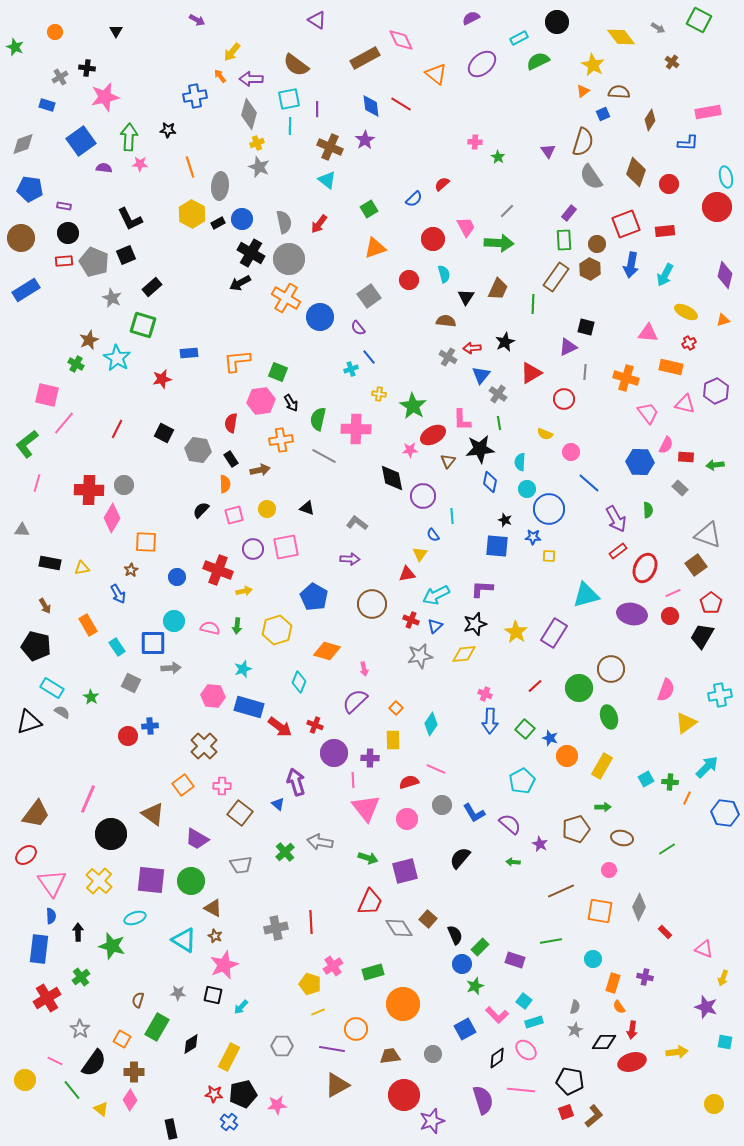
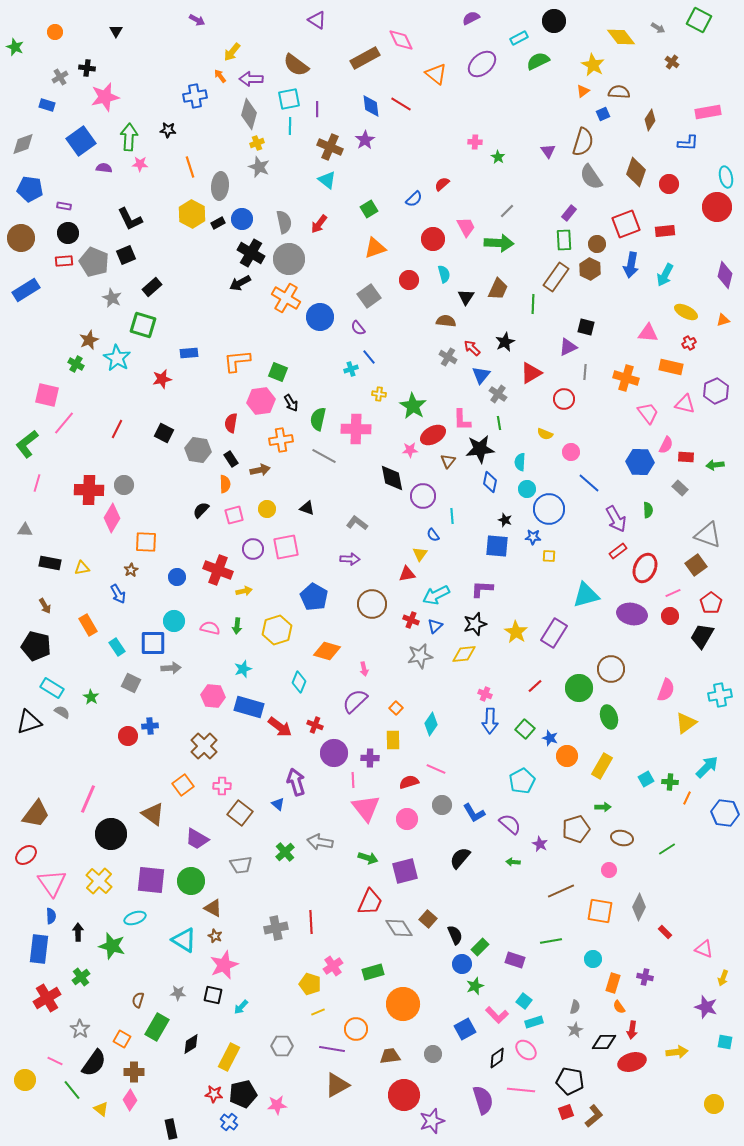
black circle at (557, 22): moved 3 px left, 1 px up
red arrow at (472, 348): rotated 48 degrees clockwise
gray triangle at (22, 530): moved 3 px right
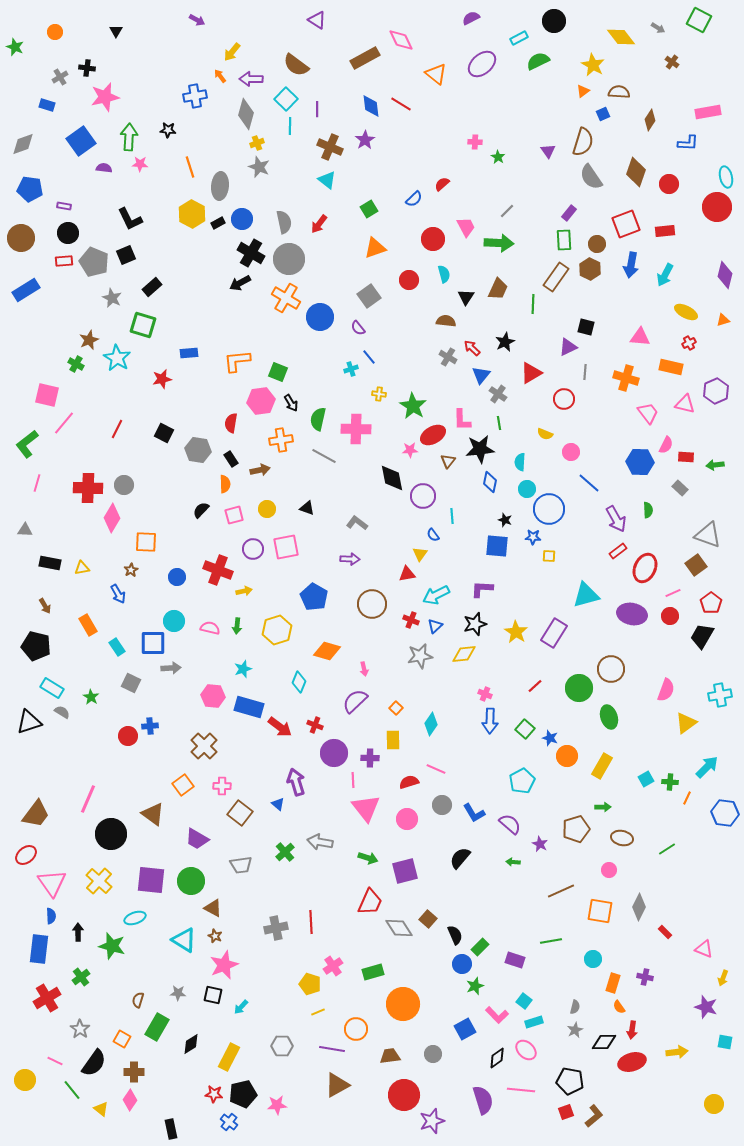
cyan square at (289, 99): moved 3 px left; rotated 35 degrees counterclockwise
gray diamond at (249, 114): moved 3 px left
pink triangle at (648, 333): moved 8 px left, 4 px down
red cross at (89, 490): moved 1 px left, 2 px up
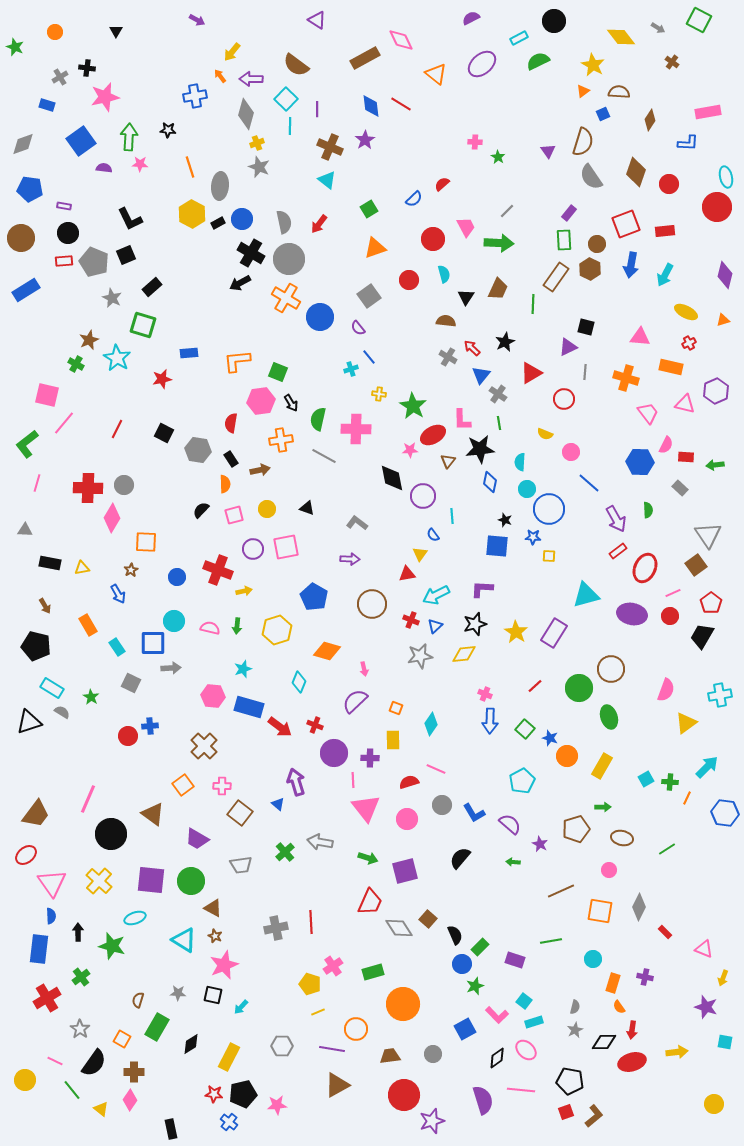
gray triangle at (708, 535): rotated 36 degrees clockwise
orange square at (396, 708): rotated 24 degrees counterclockwise
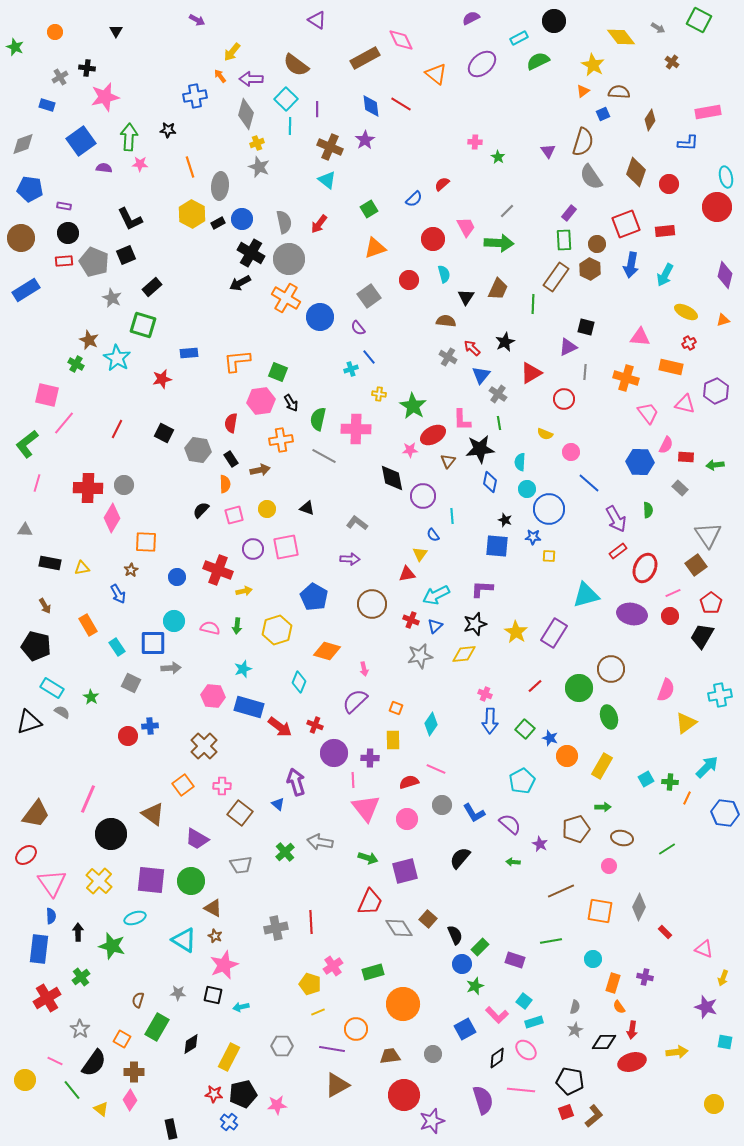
brown star at (89, 340): rotated 24 degrees counterclockwise
pink circle at (609, 870): moved 4 px up
cyan arrow at (241, 1007): rotated 35 degrees clockwise
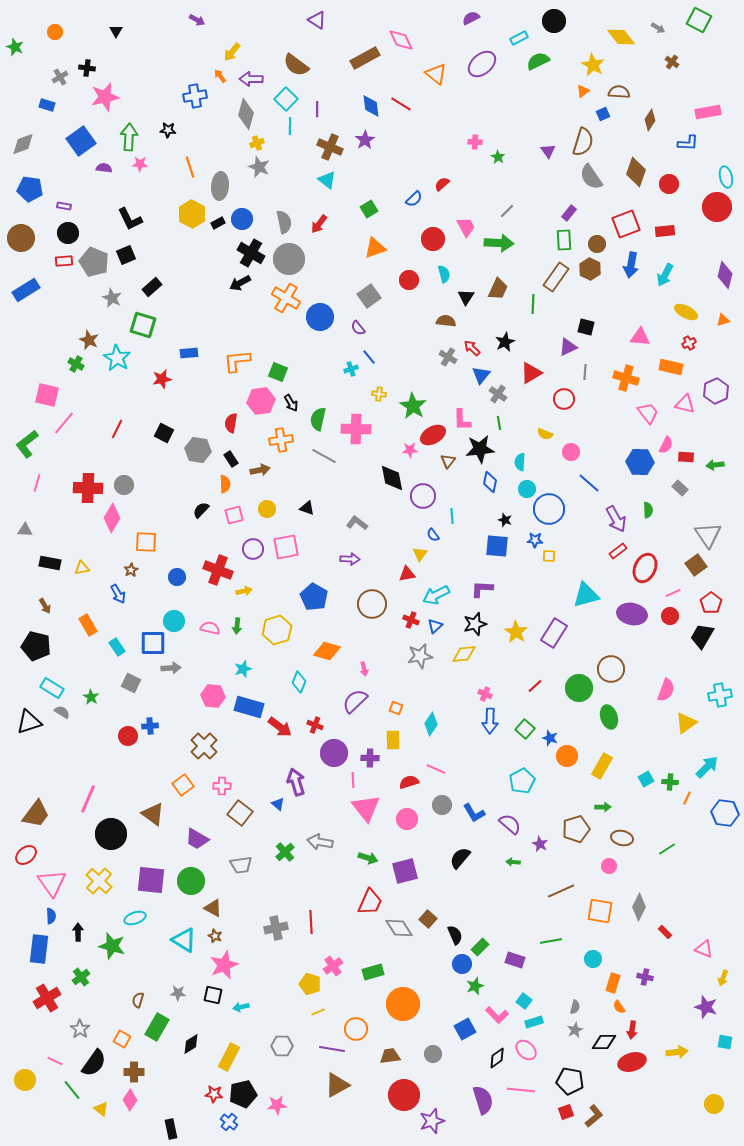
blue star at (533, 537): moved 2 px right, 3 px down
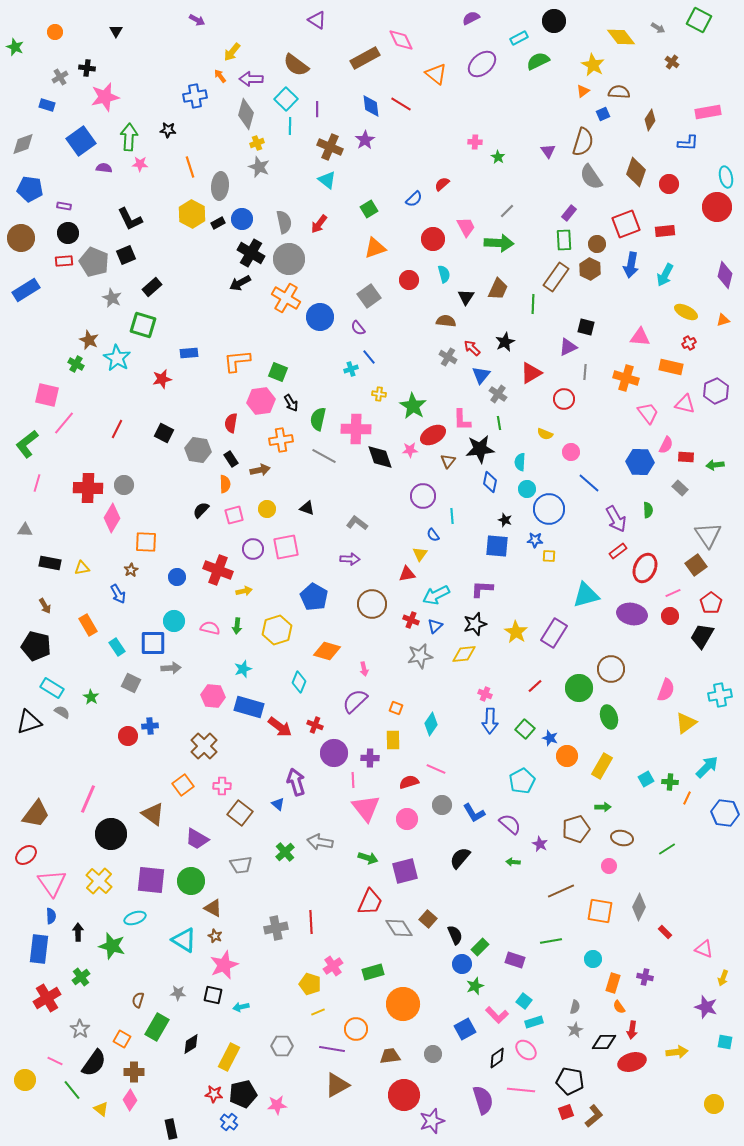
black diamond at (392, 478): moved 12 px left, 21 px up; rotated 8 degrees counterclockwise
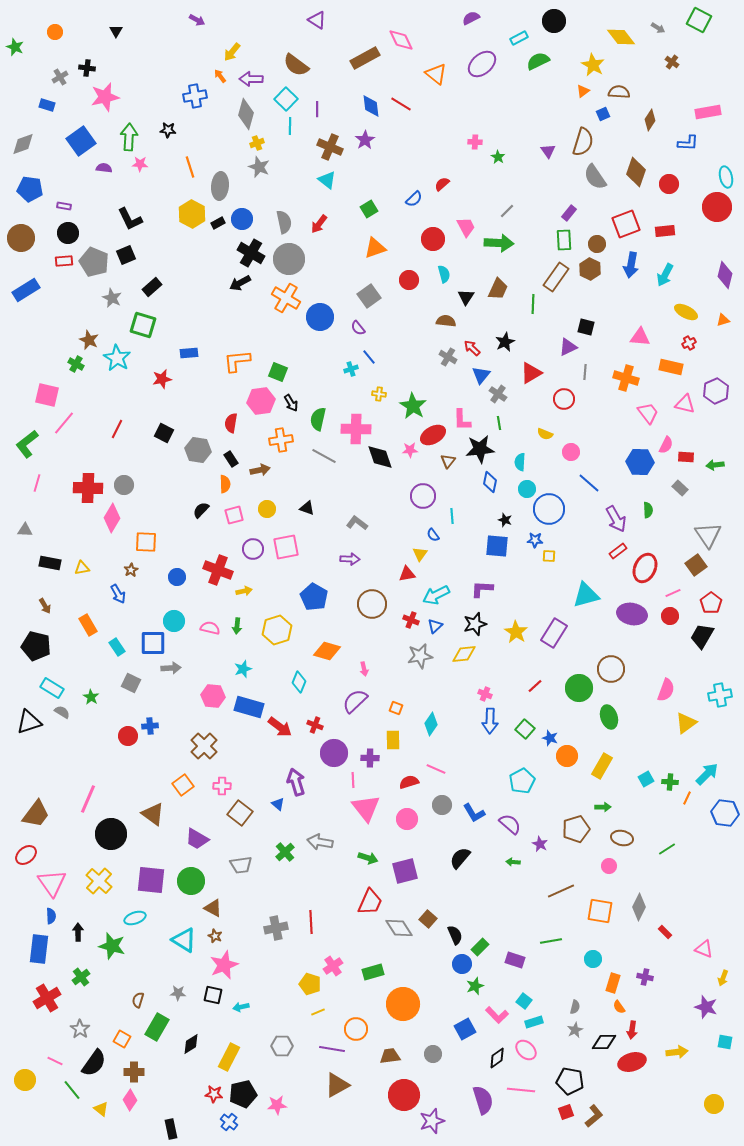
gray semicircle at (591, 177): moved 4 px right
cyan arrow at (707, 767): moved 7 px down
